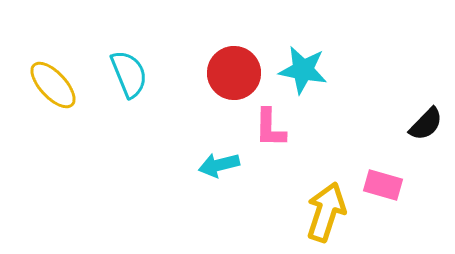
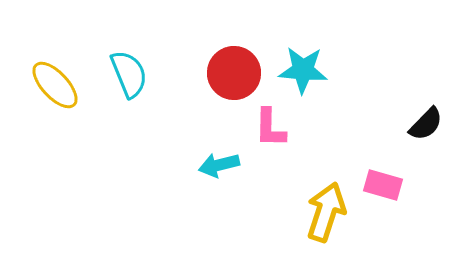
cyan star: rotated 6 degrees counterclockwise
yellow ellipse: moved 2 px right
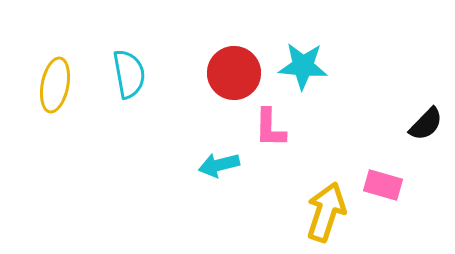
cyan star: moved 4 px up
cyan semicircle: rotated 12 degrees clockwise
yellow ellipse: rotated 54 degrees clockwise
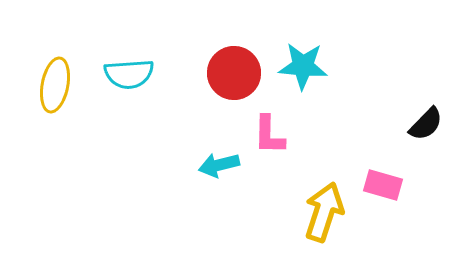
cyan semicircle: rotated 96 degrees clockwise
pink L-shape: moved 1 px left, 7 px down
yellow arrow: moved 2 px left
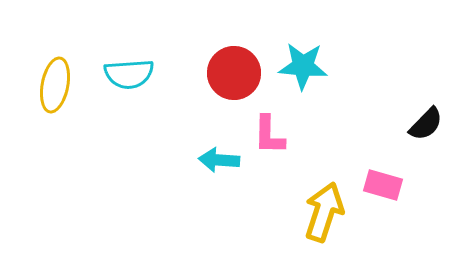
cyan arrow: moved 5 px up; rotated 18 degrees clockwise
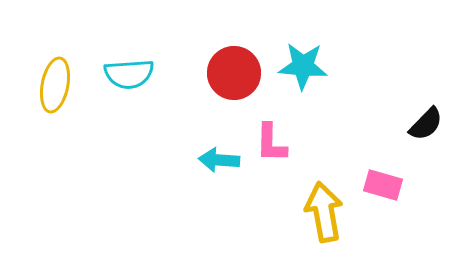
pink L-shape: moved 2 px right, 8 px down
yellow arrow: rotated 28 degrees counterclockwise
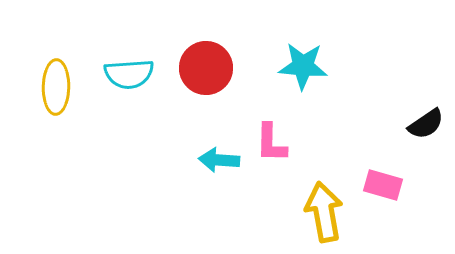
red circle: moved 28 px left, 5 px up
yellow ellipse: moved 1 px right, 2 px down; rotated 10 degrees counterclockwise
black semicircle: rotated 12 degrees clockwise
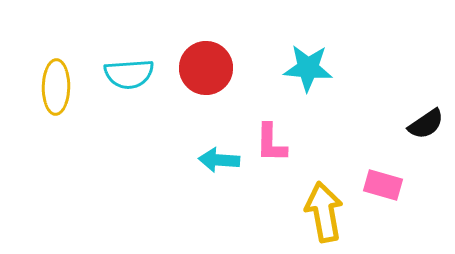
cyan star: moved 5 px right, 2 px down
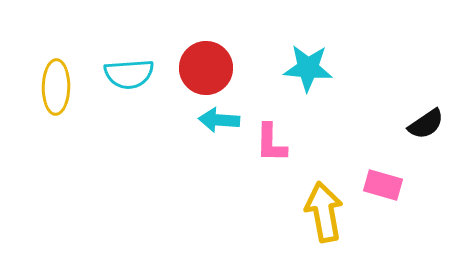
cyan arrow: moved 40 px up
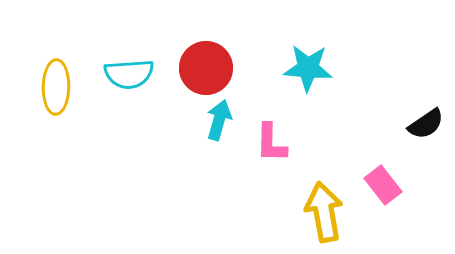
cyan arrow: rotated 102 degrees clockwise
pink rectangle: rotated 36 degrees clockwise
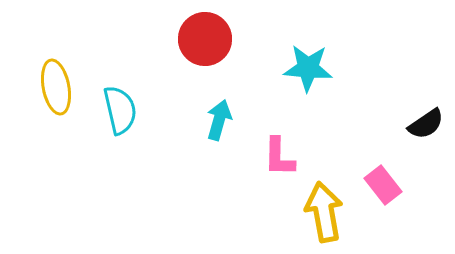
red circle: moved 1 px left, 29 px up
cyan semicircle: moved 9 px left, 36 px down; rotated 99 degrees counterclockwise
yellow ellipse: rotated 12 degrees counterclockwise
pink L-shape: moved 8 px right, 14 px down
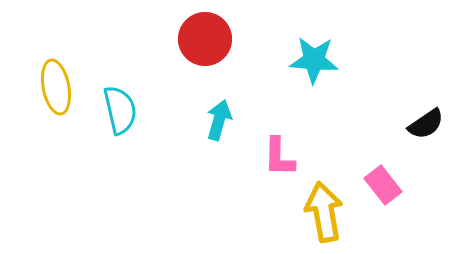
cyan star: moved 6 px right, 8 px up
